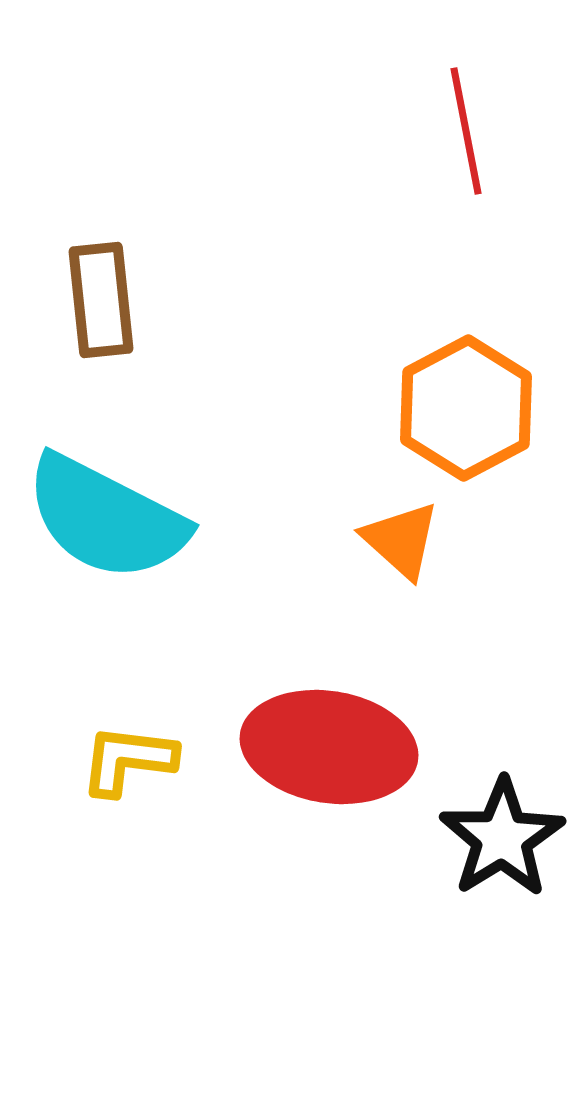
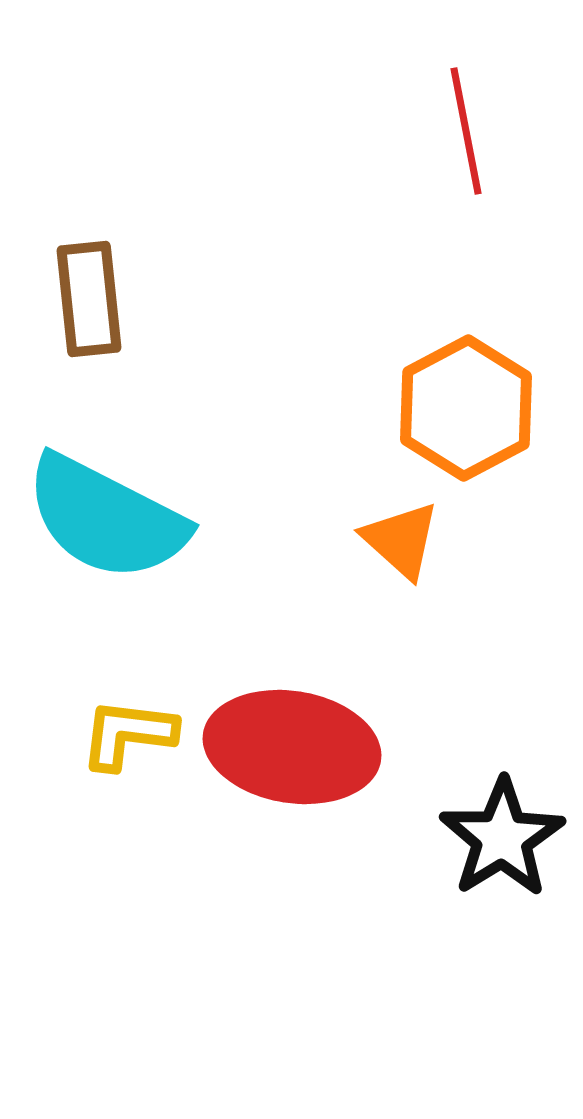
brown rectangle: moved 12 px left, 1 px up
red ellipse: moved 37 px left
yellow L-shape: moved 26 px up
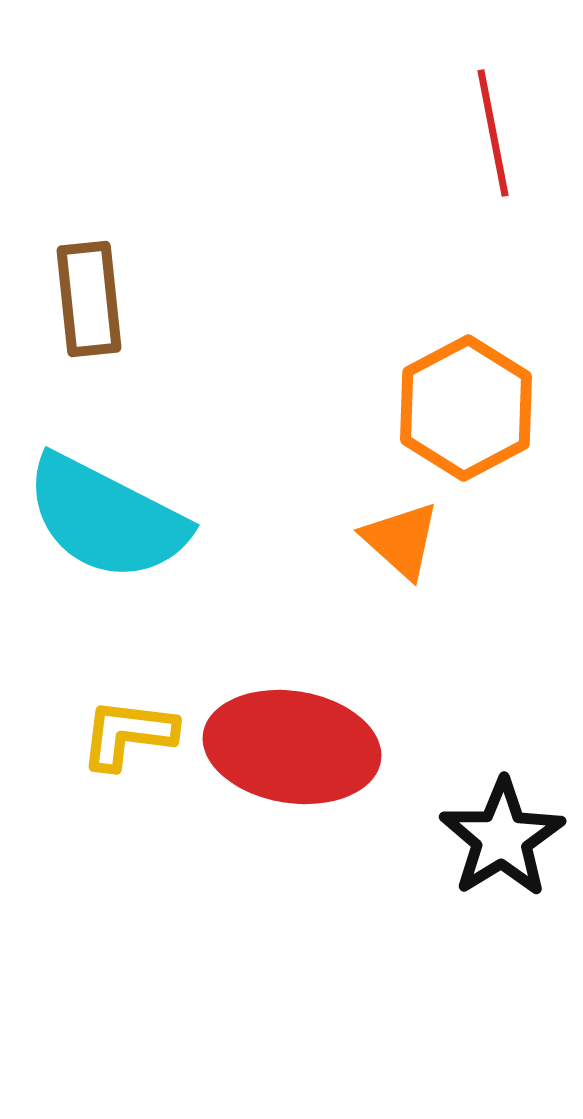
red line: moved 27 px right, 2 px down
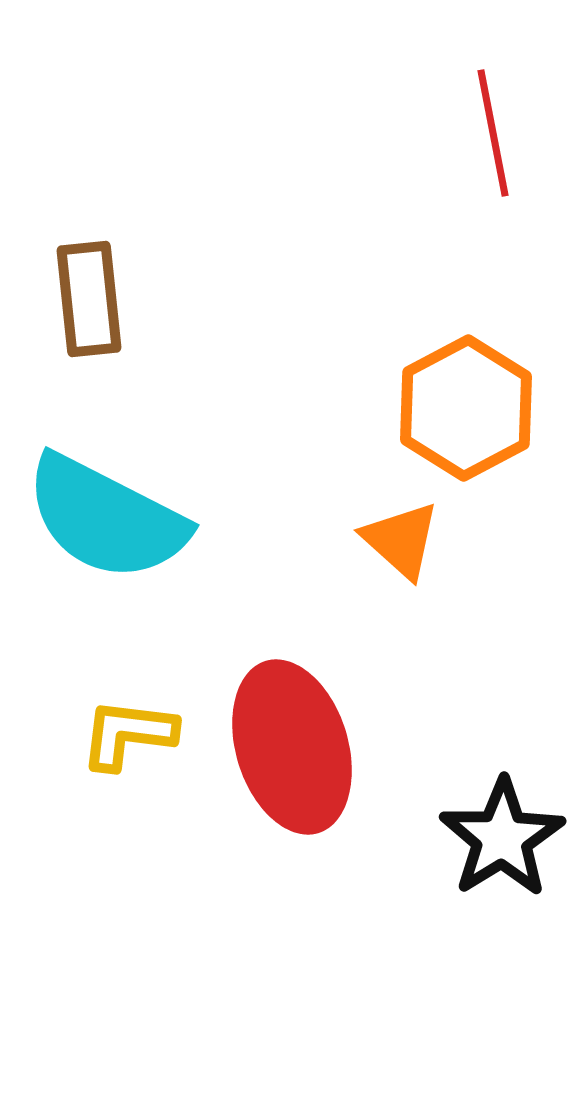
red ellipse: rotated 64 degrees clockwise
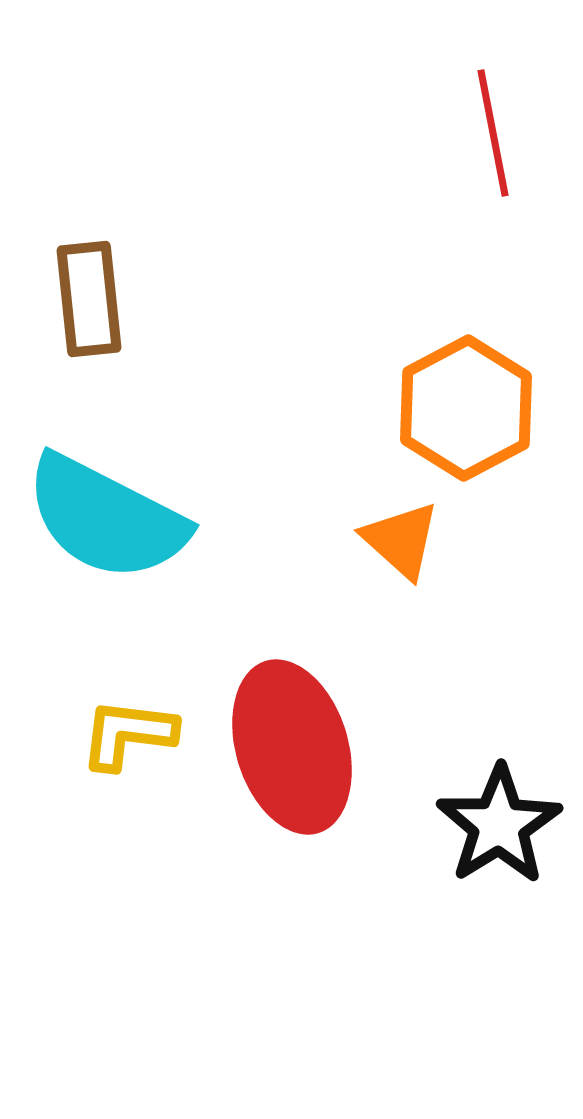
black star: moved 3 px left, 13 px up
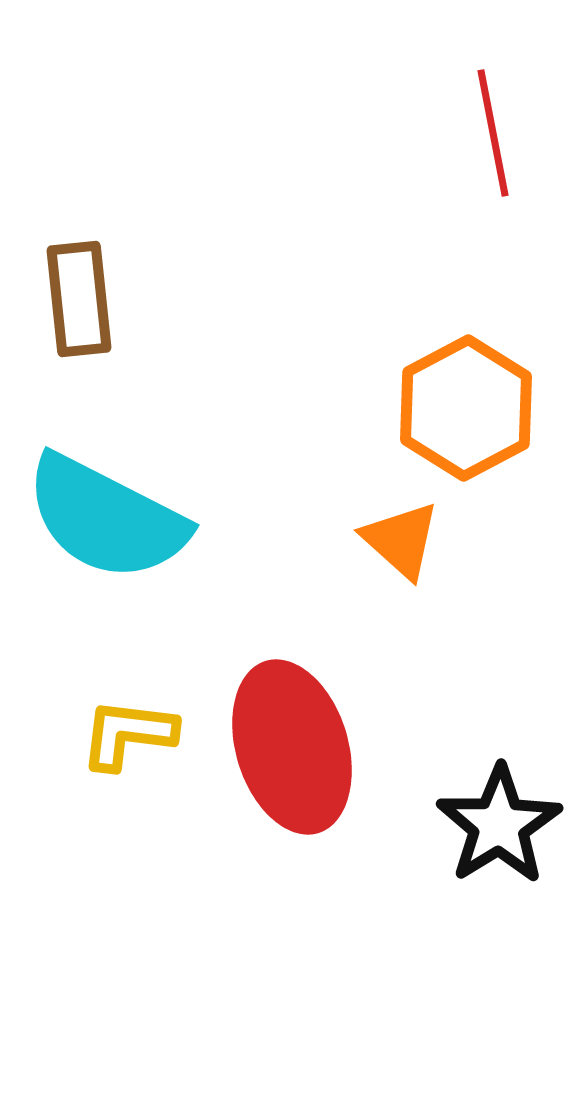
brown rectangle: moved 10 px left
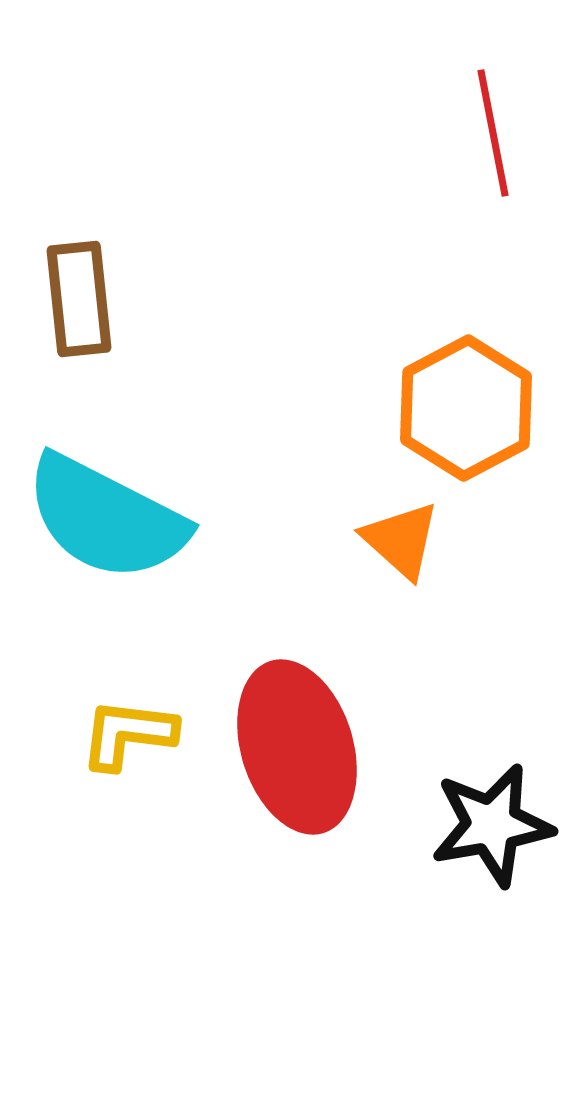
red ellipse: moved 5 px right
black star: moved 7 px left; rotated 22 degrees clockwise
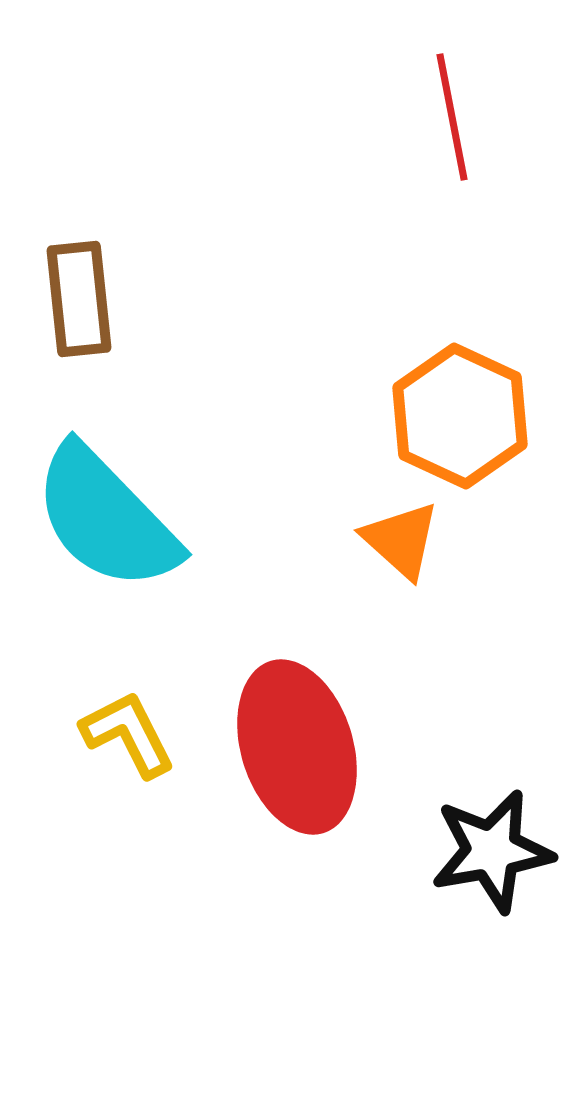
red line: moved 41 px left, 16 px up
orange hexagon: moved 6 px left, 8 px down; rotated 7 degrees counterclockwise
cyan semicircle: rotated 19 degrees clockwise
yellow L-shape: rotated 56 degrees clockwise
black star: moved 26 px down
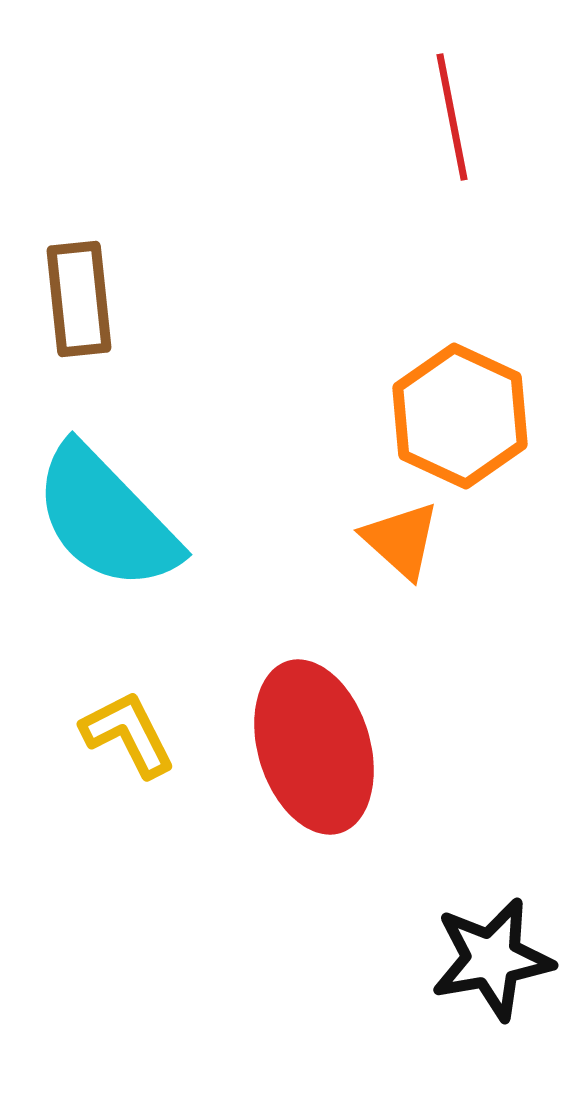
red ellipse: moved 17 px right
black star: moved 108 px down
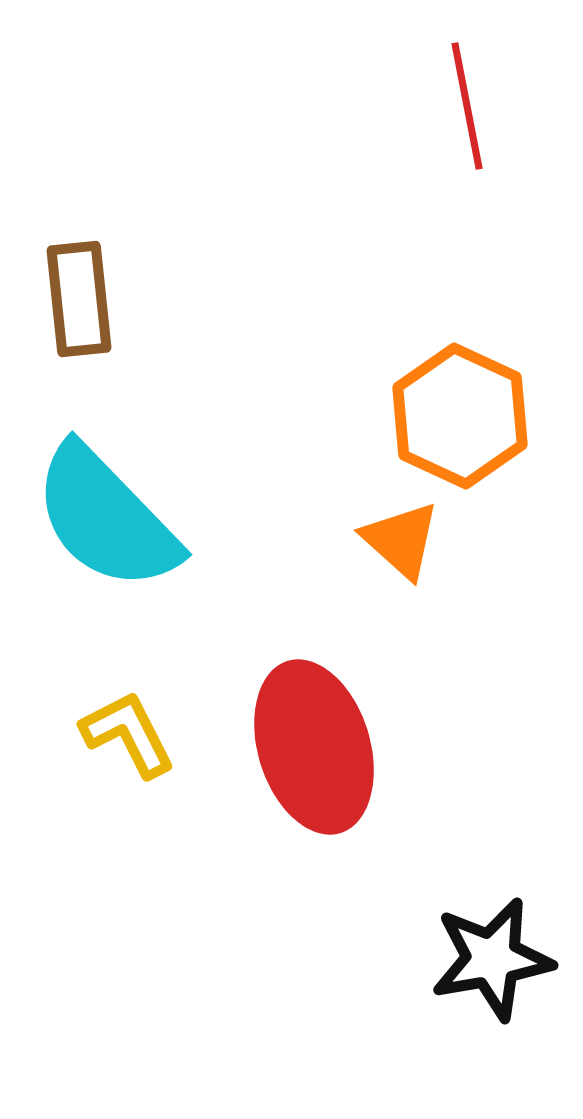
red line: moved 15 px right, 11 px up
